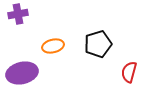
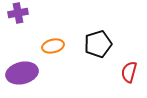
purple cross: moved 1 px up
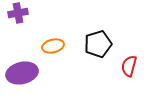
red semicircle: moved 6 px up
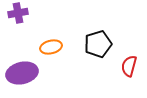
orange ellipse: moved 2 px left, 1 px down
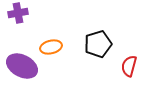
purple ellipse: moved 7 px up; rotated 40 degrees clockwise
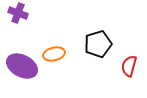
purple cross: rotated 30 degrees clockwise
orange ellipse: moved 3 px right, 7 px down
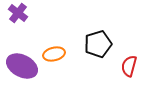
purple cross: rotated 18 degrees clockwise
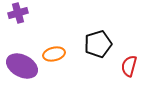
purple cross: rotated 36 degrees clockwise
